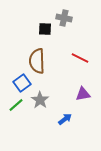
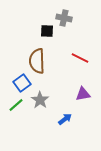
black square: moved 2 px right, 2 px down
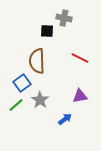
purple triangle: moved 3 px left, 2 px down
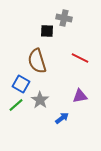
brown semicircle: rotated 15 degrees counterclockwise
blue square: moved 1 px left, 1 px down; rotated 24 degrees counterclockwise
blue arrow: moved 3 px left, 1 px up
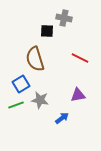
brown semicircle: moved 2 px left, 2 px up
blue square: rotated 30 degrees clockwise
purple triangle: moved 2 px left, 1 px up
gray star: rotated 24 degrees counterclockwise
green line: rotated 21 degrees clockwise
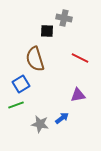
gray star: moved 24 px down
